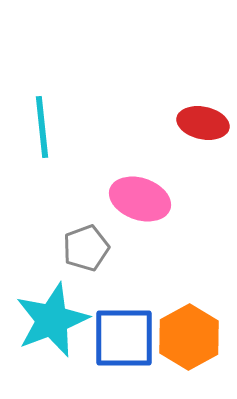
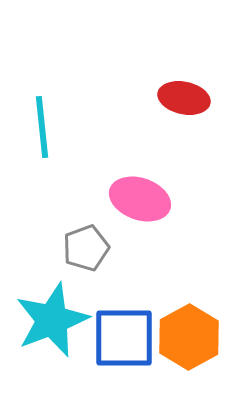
red ellipse: moved 19 px left, 25 px up
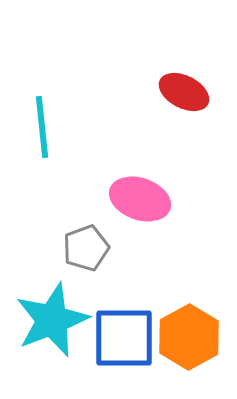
red ellipse: moved 6 px up; rotated 15 degrees clockwise
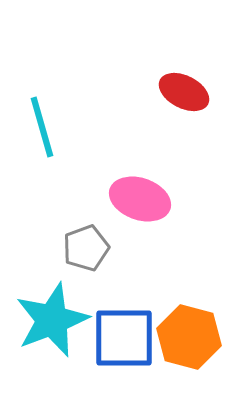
cyan line: rotated 10 degrees counterclockwise
orange hexagon: rotated 16 degrees counterclockwise
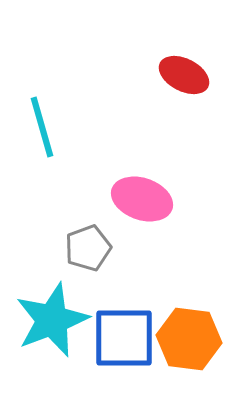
red ellipse: moved 17 px up
pink ellipse: moved 2 px right
gray pentagon: moved 2 px right
orange hexagon: moved 2 px down; rotated 8 degrees counterclockwise
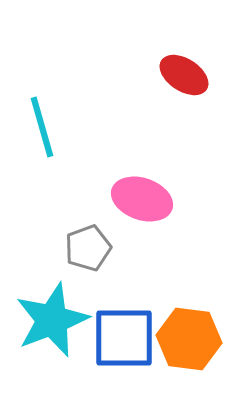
red ellipse: rotated 6 degrees clockwise
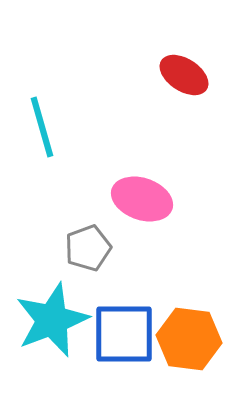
blue square: moved 4 px up
